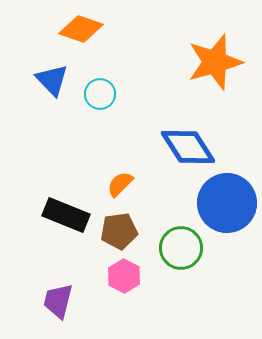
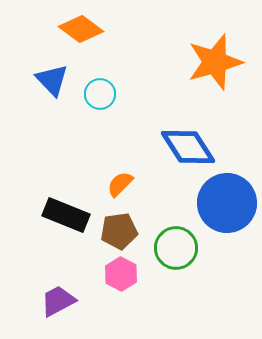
orange diamond: rotated 18 degrees clockwise
green circle: moved 5 px left
pink hexagon: moved 3 px left, 2 px up
purple trapezoid: rotated 48 degrees clockwise
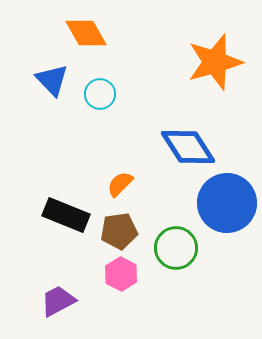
orange diamond: moved 5 px right, 4 px down; rotated 24 degrees clockwise
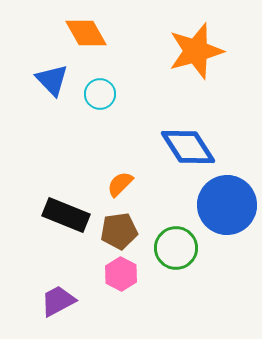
orange star: moved 19 px left, 11 px up
blue circle: moved 2 px down
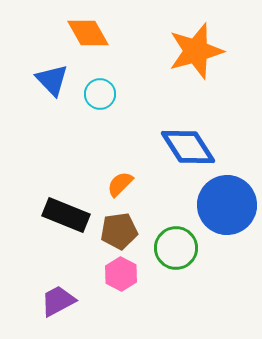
orange diamond: moved 2 px right
